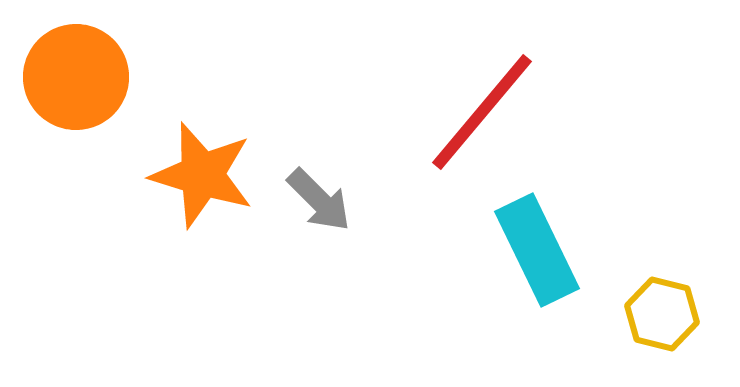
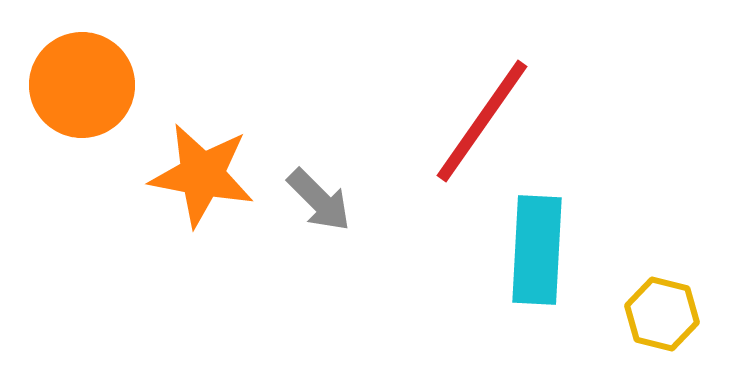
orange circle: moved 6 px right, 8 px down
red line: moved 9 px down; rotated 5 degrees counterclockwise
orange star: rotated 6 degrees counterclockwise
cyan rectangle: rotated 29 degrees clockwise
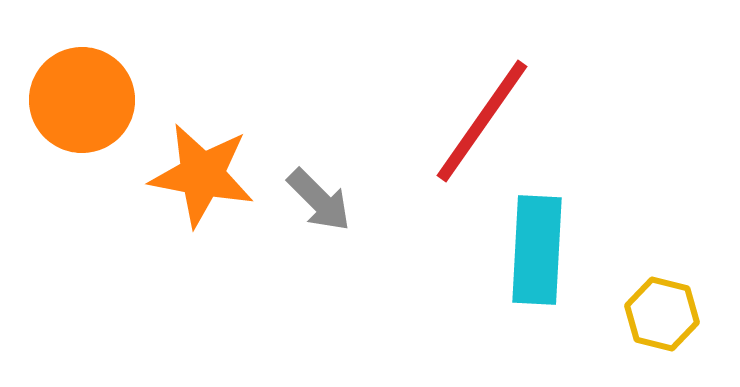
orange circle: moved 15 px down
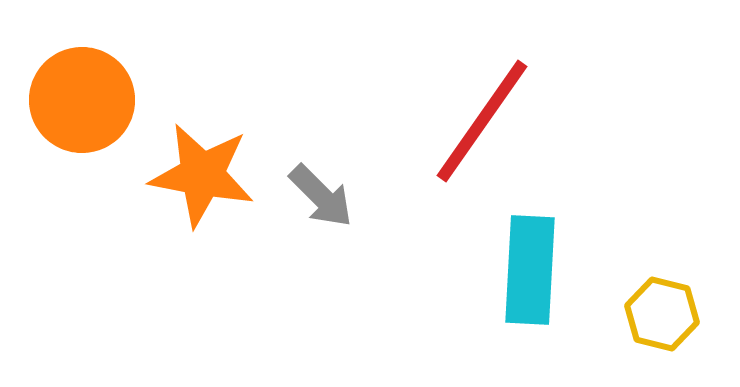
gray arrow: moved 2 px right, 4 px up
cyan rectangle: moved 7 px left, 20 px down
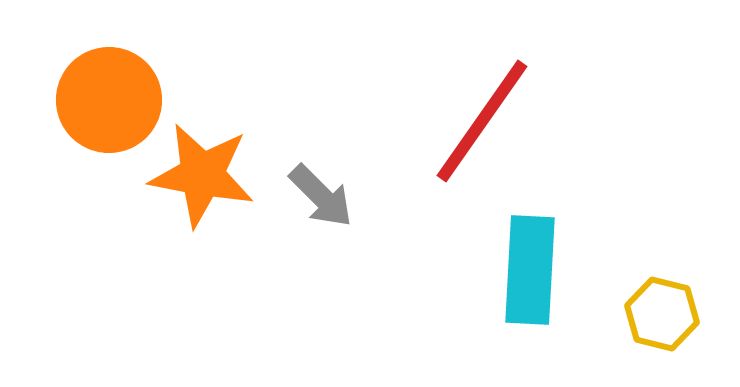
orange circle: moved 27 px right
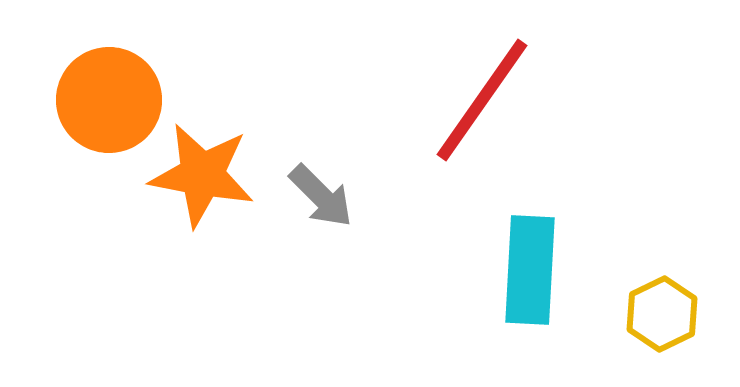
red line: moved 21 px up
yellow hexagon: rotated 20 degrees clockwise
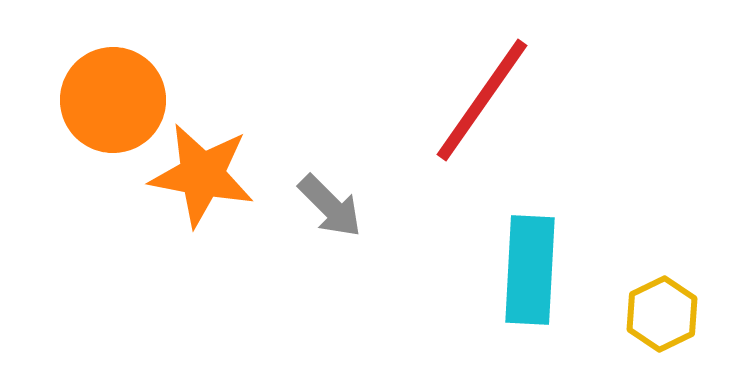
orange circle: moved 4 px right
gray arrow: moved 9 px right, 10 px down
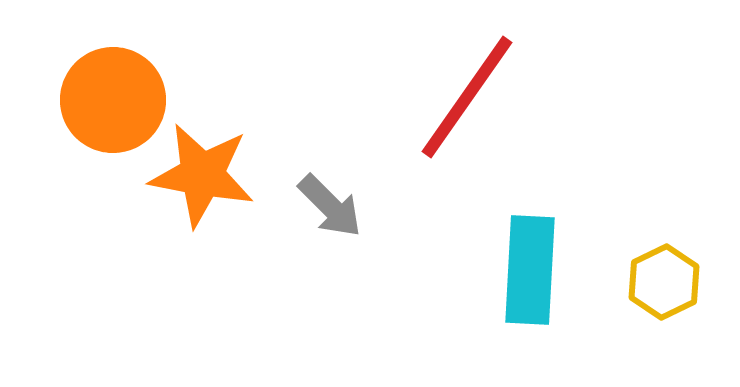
red line: moved 15 px left, 3 px up
yellow hexagon: moved 2 px right, 32 px up
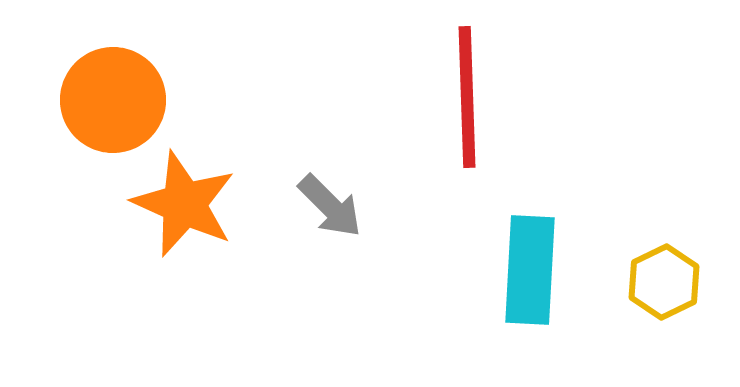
red line: rotated 37 degrees counterclockwise
orange star: moved 18 px left, 29 px down; rotated 13 degrees clockwise
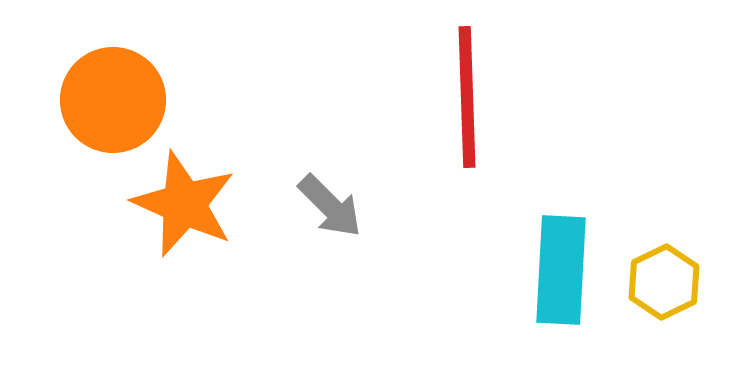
cyan rectangle: moved 31 px right
